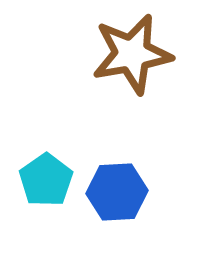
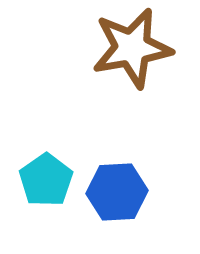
brown star: moved 6 px up
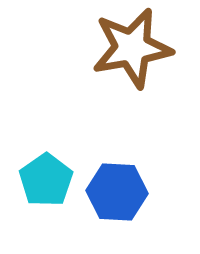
blue hexagon: rotated 6 degrees clockwise
